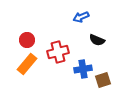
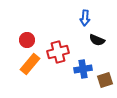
blue arrow: moved 4 px right, 1 px down; rotated 63 degrees counterclockwise
orange rectangle: moved 3 px right
brown square: moved 2 px right
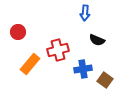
blue arrow: moved 5 px up
red circle: moved 9 px left, 8 px up
red cross: moved 2 px up
brown square: rotated 35 degrees counterclockwise
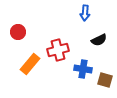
black semicircle: moved 2 px right; rotated 49 degrees counterclockwise
blue cross: rotated 18 degrees clockwise
brown square: rotated 21 degrees counterclockwise
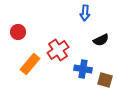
black semicircle: moved 2 px right
red cross: rotated 20 degrees counterclockwise
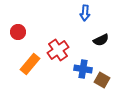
brown square: moved 3 px left; rotated 14 degrees clockwise
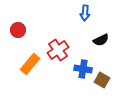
red circle: moved 2 px up
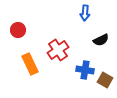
orange rectangle: rotated 65 degrees counterclockwise
blue cross: moved 2 px right, 1 px down
brown square: moved 3 px right
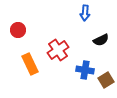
brown square: moved 1 px right; rotated 28 degrees clockwise
